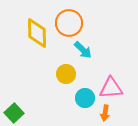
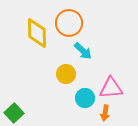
cyan arrow: moved 1 px down
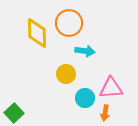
cyan arrow: moved 2 px right; rotated 36 degrees counterclockwise
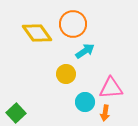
orange circle: moved 4 px right, 1 px down
yellow diamond: rotated 36 degrees counterclockwise
cyan arrow: rotated 42 degrees counterclockwise
cyan circle: moved 4 px down
green square: moved 2 px right
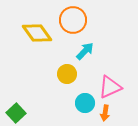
orange circle: moved 4 px up
cyan arrow: rotated 12 degrees counterclockwise
yellow circle: moved 1 px right
pink triangle: moved 1 px left, 1 px up; rotated 20 degrees counterclockwise
cyan circle: moved 1 px down
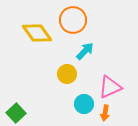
cyan circle: moved 1 px left, 1 px down
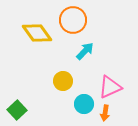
yellow circle: moved 4 px left, 7 px down
green square: moved 1 px right, 3 px up
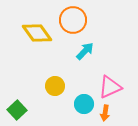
yellow circle: moved 8 px left, 5 px down
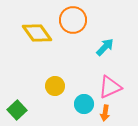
cyan arrow: moved 20 px right, 4 px up
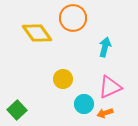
orange circle: moved 2 px up
cyan arrow: rotated 30 degrees counterclockwise
yellow circle: moved 8 px right, 7 px up
orange arrow: rotated 63 degrees clockwise
